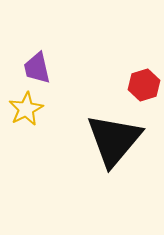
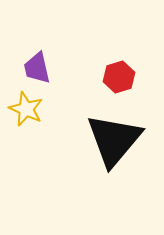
red hexagon: moved 25 px left, 8 px up
yellow star: rotated 20 degrees counterclockwise
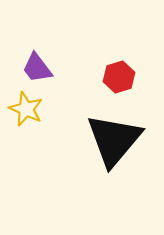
purple trapezoid: rotated 24 degrees counterclockwise
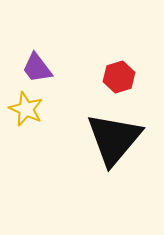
black triangle: moved 1 px up
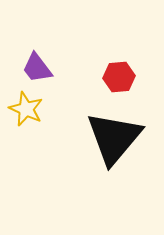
red hexagon: rotated 12 degrees clockwise
black triangle: moved 1 px up
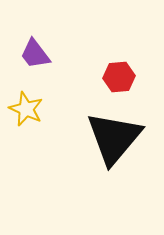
purple trapezoid: moved 2 px left, 14 px up
